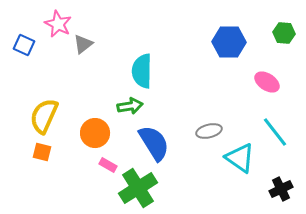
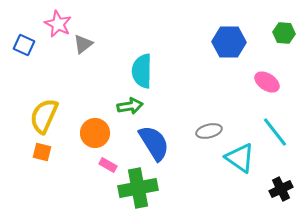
green cross: rotated 21 degrees clockwise
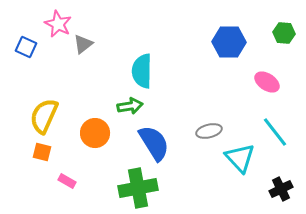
blue square: moved 2 px right, 2 px down
cyan triangle: rotated 12 degrees clockwise
pink rectangle: moved 41 px left, 16 px down
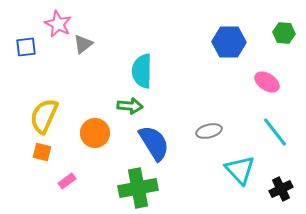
blue square: rotated 30 degrees counterclockwise
green arrow: rotated 15 degrees clockwise
cyan triangle: moved 12 px down
pink rectangle: rotated 66 degrees counterclockwise
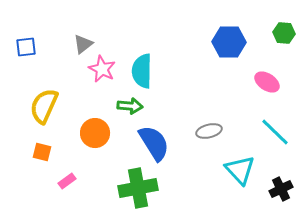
pink star: moved 44 px right, 45 px down
yellow semicircle: moved 10 px up
cyan line: rotated 8 degrees counterclockwise
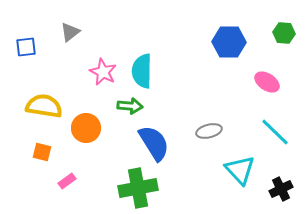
gray triangle: moved 13 px left, 12 px up
pink star: moved 1 px right, 3 px down
yellow semicircle: rotated 75 degrees clockwise
orange circle: moved 9 px left, 5 px up
